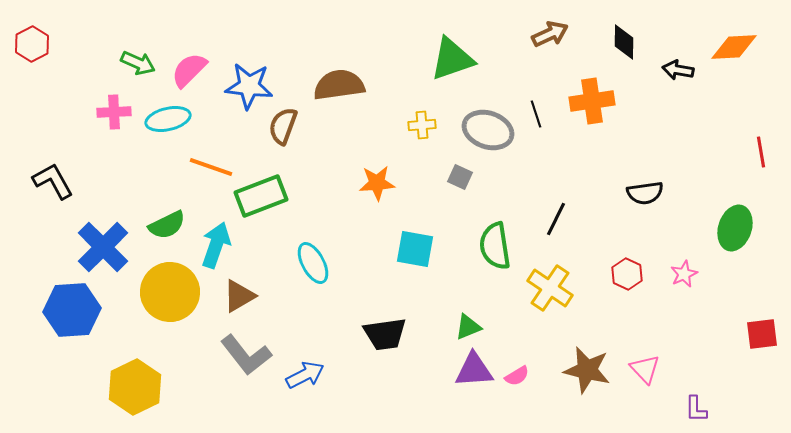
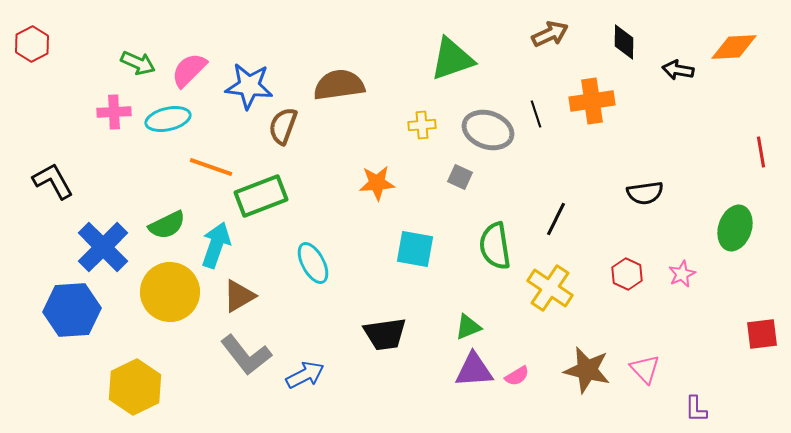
pink star at (684, 274): moved 2 px left
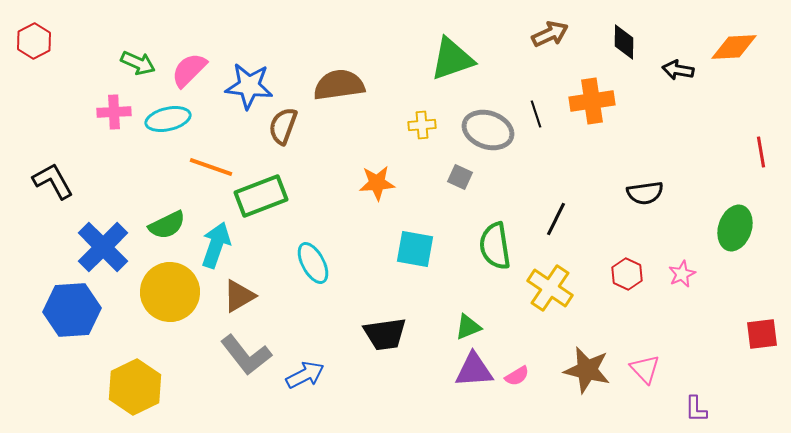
red hexagon at (32, 44): moved 2 px right, 3 px up
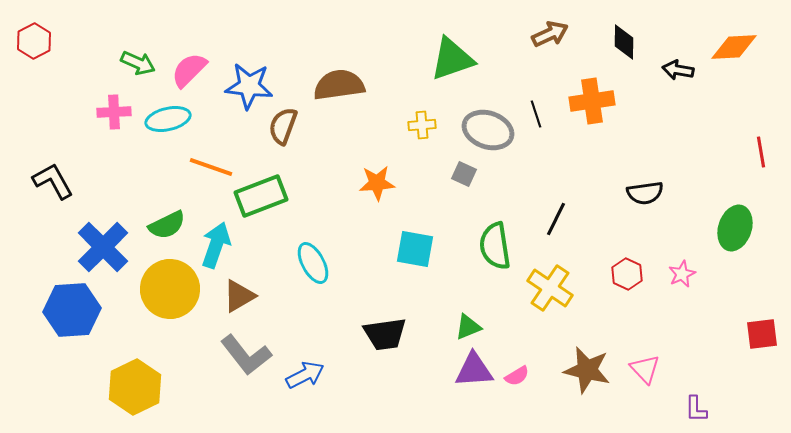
gray square at (460, 177): moved 4 px right, 3 px up
yellow circle at (170, 292): moved 3 px up
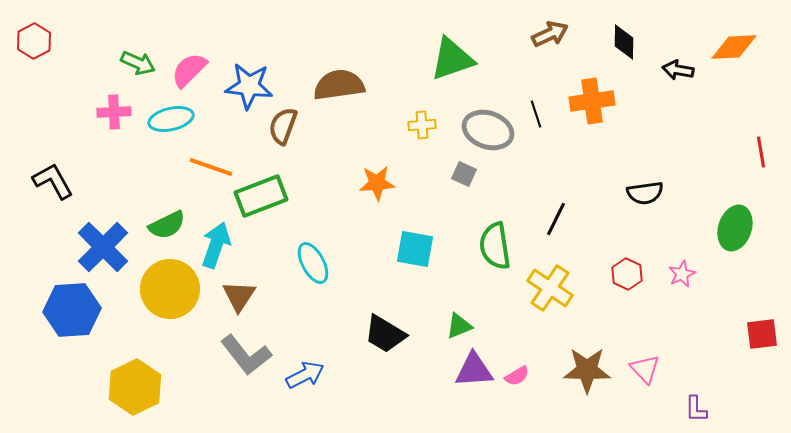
cyan ellipse at (168, 119): moved 3 px right
brown triangle at (239, 296): rotated 27 degrees counterclockwise
green triangle at (468, 327): moved 9 px left, 1 px up
black trapezoid at (385, 334): rotated 39 degrees clockwise
brown star at (587, 370): rotated 12 degrees counterclockwise
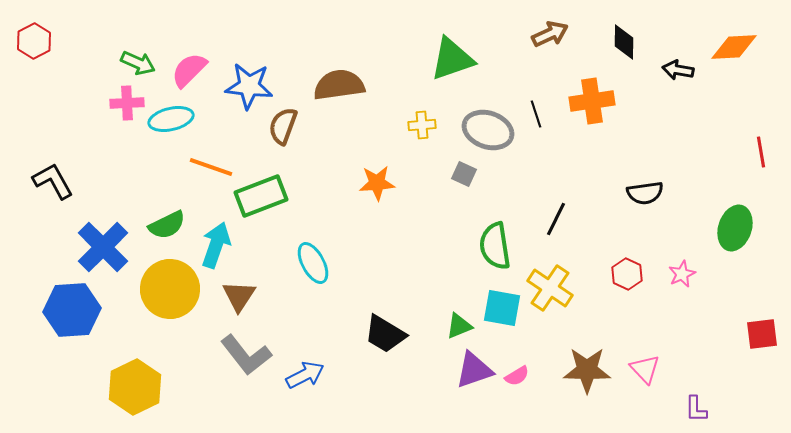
pink cross at (114, 112): moved 13 px right, 9 px up
cyan square at (415, 249): moved 87 px right, 59 px down
purple triangle at (474, 370): rotated 15 degrees counterclockwise
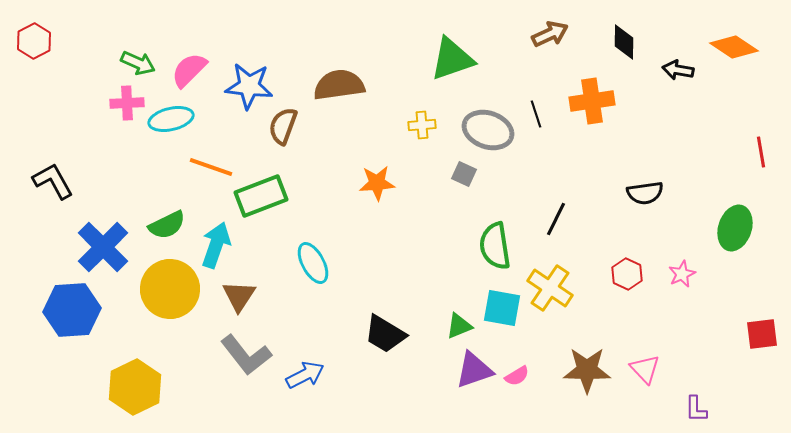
orange diamond at (734, 47): rotated 36 degrees clockwise
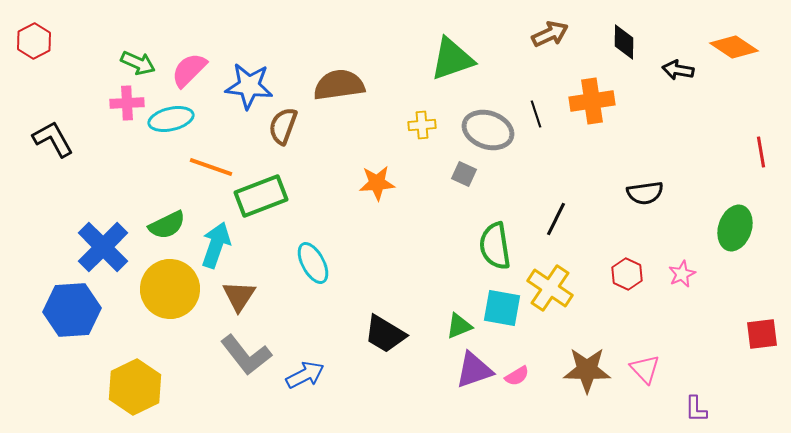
black L-shape at (53, 181): moved 42 px up
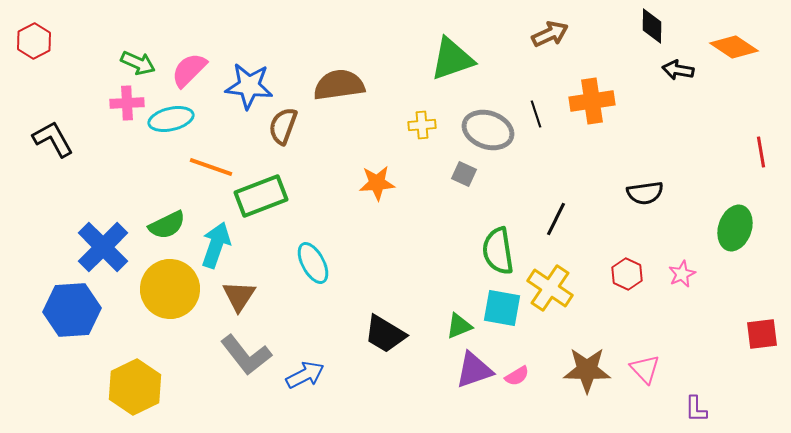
black diamond at (624, 42): moved 28 px right, 16 px up
green semicircle at (495, 246): moved 3 px right, 5 px down
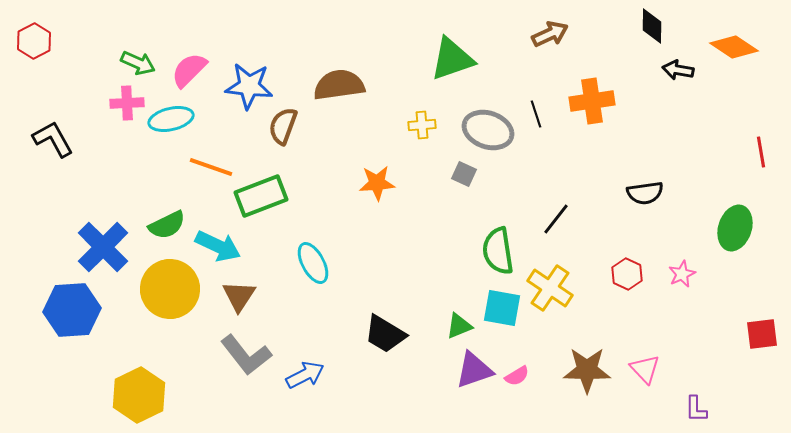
black line at (556, 219): rotated 12 degrees clockwise
cyan arrow at (216, 245): moved 2 px right, 1 px down; rotated 96 degrees clockwise
yellow hexagon at (135, 387): moved 4 px right, 8 px down
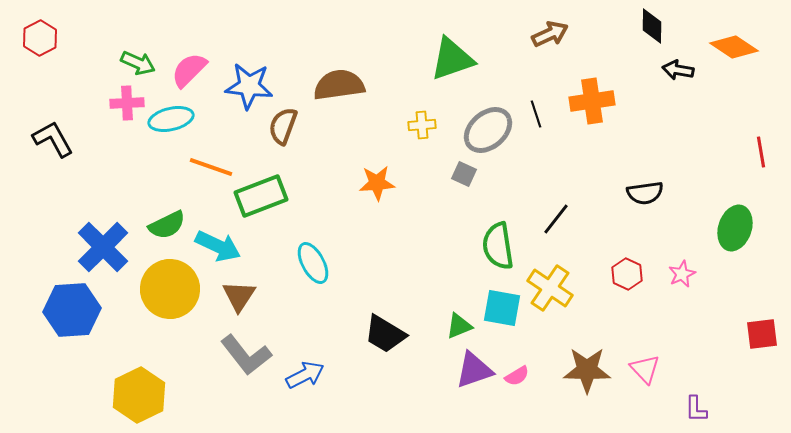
red hexagon at (34, 41): moved 6 px right, 3 px up
gray ellipse at (488, 130): rotated 60 degrees counterclockwise
green semicircle at (498, 251): moved 5 px up
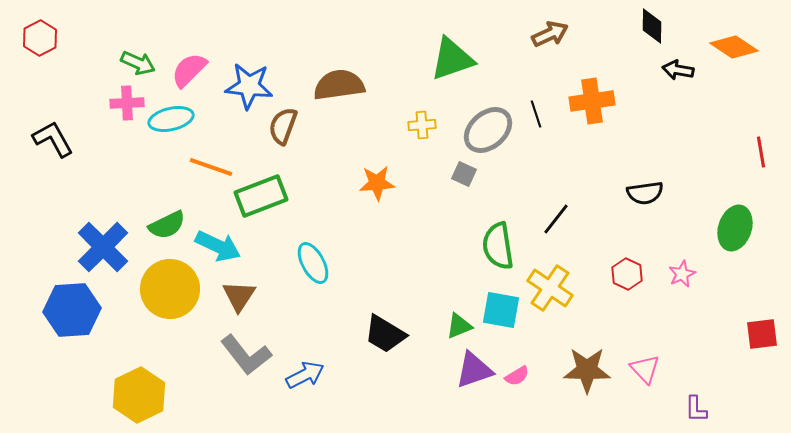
cyan square at (502, 308): moved 1 px left, 2 px down
